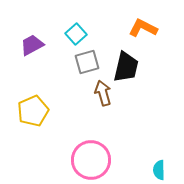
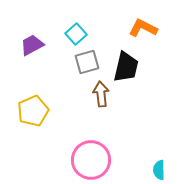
brown arrow: moved 2 px left, 1 px down; rotated 10 degrees clockwise
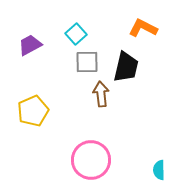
purple trapezoid: moved 2 px left
gray square: rotated 15 degrees clockwise
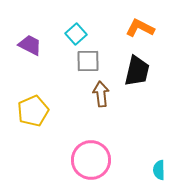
orange L-shape: moved 3 px left
purple trapezoid: rotated 55 degrees clockwise
gray square: moved 1 px right, 1 px up
black trapezoid: moved 11 px right, 4 px down
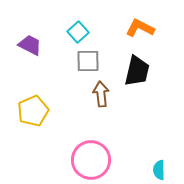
cyan square: moved 2 px right, 2 px up
